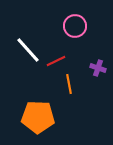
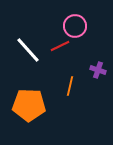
red line: moved 4 px right, 15 px up
purple cross: moved 2 px down
orange line: moved 1 px right, 2 px down; rotated 24 degrees clockwise
orange pentagon: moved 9 px left, 12 px up
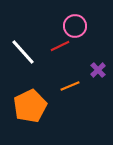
white line: moved 5 px left, 2 px down
purple cross: rotated 28 degrees clockwise
orange line: rotated 54 degrees clockwise
orange pentagon: moved 1 px right, 1 px down; rotated 28 degrees counterclockwise
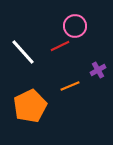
purple cross: rotated 14 degrees clockwise
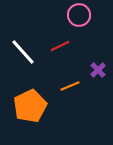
pink circle: moved 4 px right, 11 px up
purple cross: rotated 14 degrees counterclockwise
